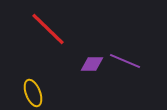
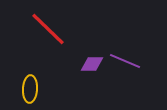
yellow ellipse: moved 3 px left, 4 px up; rotated 24 degrees clockwise
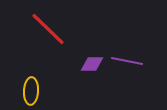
purple line: moved 2 px right; rotated 12 degrees counterclockwise
yellow ellipse: moved 1 px right, 2 px down
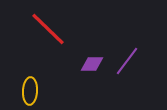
purple line: rotated 64 degrees counterclockwise
yellow ellipse: moved 1 px left
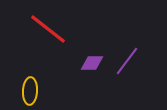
red line: rotated 6 degrees counterclockwise
purple diamond: moved 1 px up
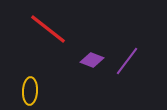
purple diamond: moved 3 px up; rotated 20 degrees clockwise
